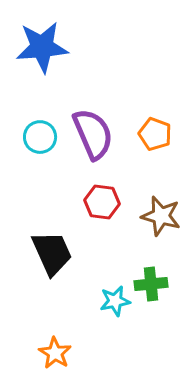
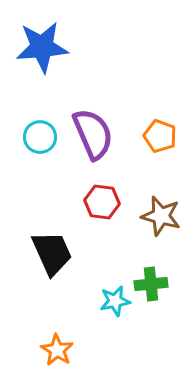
orange pentagon: moved 5 px right, 2 px down
orange star: moved 2 px right, 3 px up
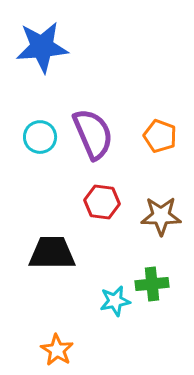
brown star: rotated 15 degrees counterclockwise
black trapezoid: rotated 66 degrees counterclockwise
green cross: moved 1 px right
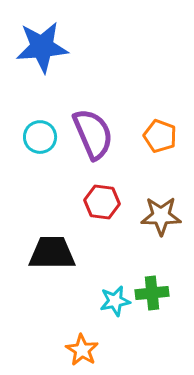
green cross: moved 9 px down
orange star: moved 25 px right
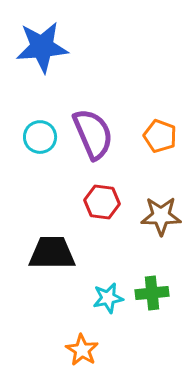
cyan star: moved 7 px left, 3 px up
